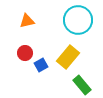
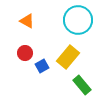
orange triangle: rotated 42 degrees clockwise
blue square: moved 1 px right, 1 px down
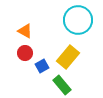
orange triangle: moved 2 px left, 10 px down
green rectangle: moved 20 px left
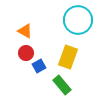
red circle: moved 1 px right
yellow rectangle: rotated 20 degrees counterclockwise
blue square: moved 3 px left
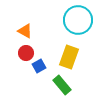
yellow rectangle: moved 1 px right
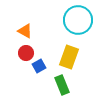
green rectangle: rotated 18 degrees clockwise
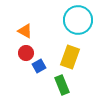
yellow rectangle: moved 1 px right
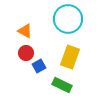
cyan circle: moved 10 px left, 1 px up
green rectangle: rotated 42 degrees counterclockwise
